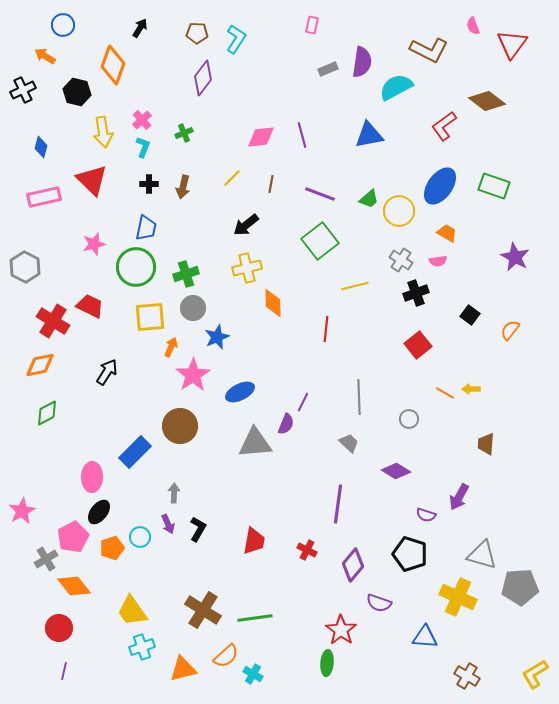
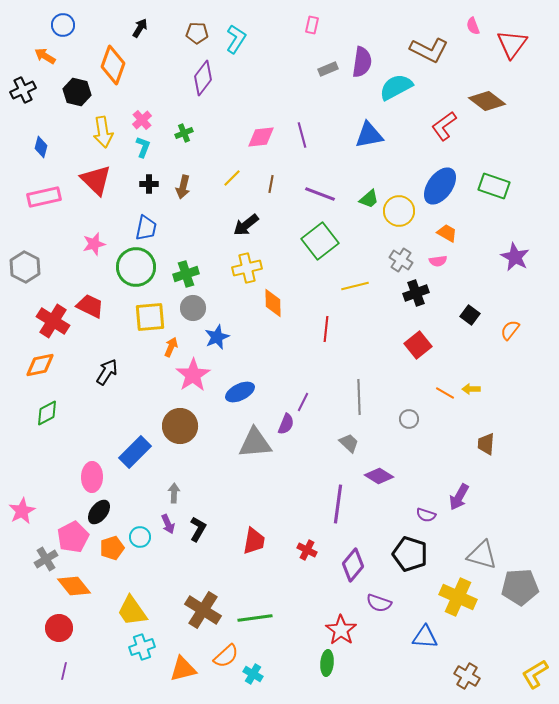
red triangle at (92, 180): moved 4 px right
purple diamond at (396, 471): moved 17 px left, 5 px down
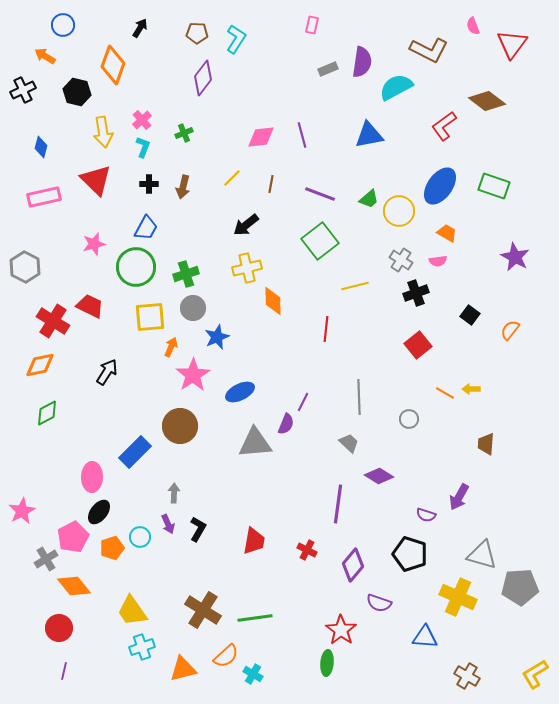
blue trapezoid at (146, 228): rotated 16 degrees clockwise
orange diamond at (273, 303): moved 2 px up
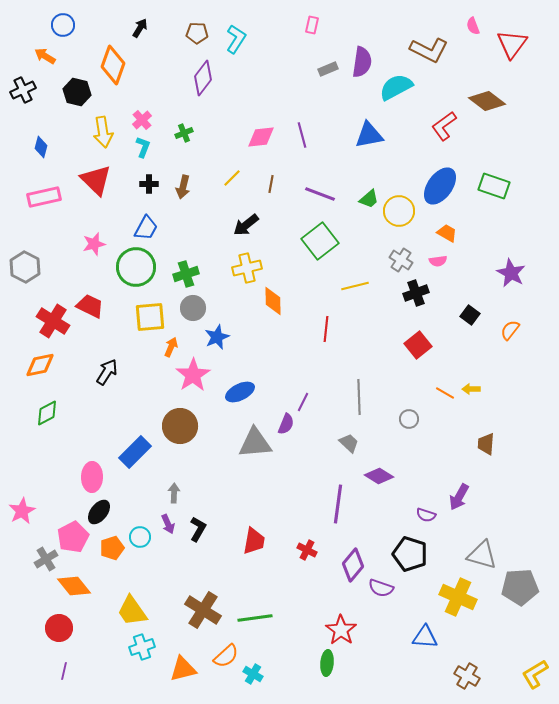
purple star at (515, 257): moved 4 px left, 16 px down
purple semicircle at (379, 603): moved 2 px right, 15 px up
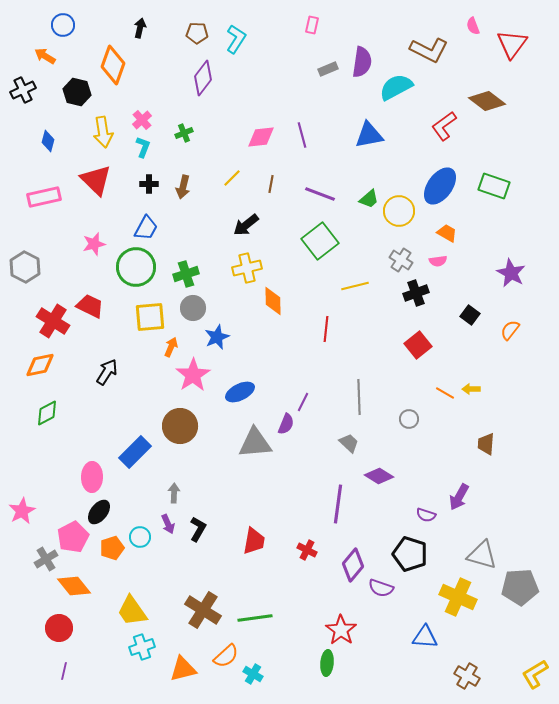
black arrow at (140, 28): rotated 18 degrees counterclockwise
blue diamond at (41, 147): moved 7 px right, 6 px up
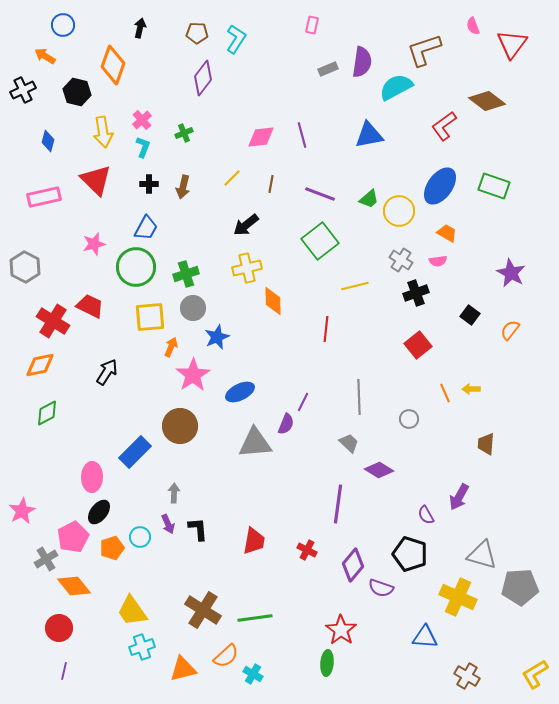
brown L-shape at (429, 50): moved 5 px left; rotated 135 degrees clockwise
orange line at (445, 393): rotated 36 degrees clockwise
purple diamond at (379, 476): moved 6 px up
purple semicircle at (426, 515): rotated 42 degrees clockwise
black L-shape at (198, 529): rotated 35 degrees counterclockwise
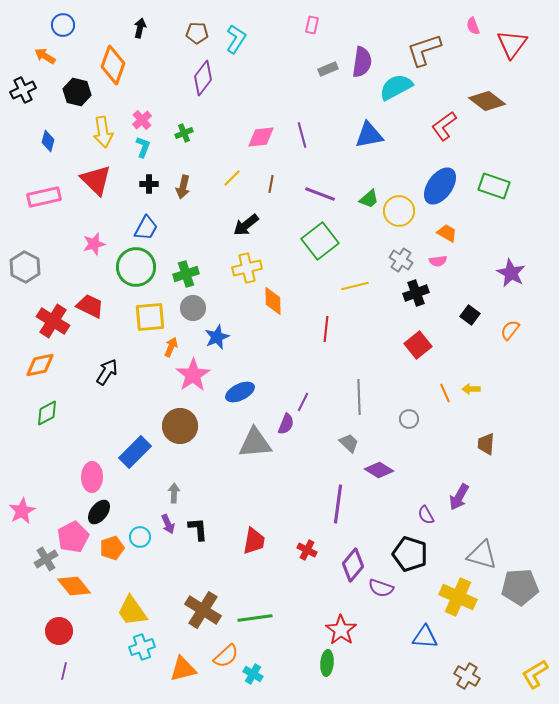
red circle at (59, 628): moved 3 px down
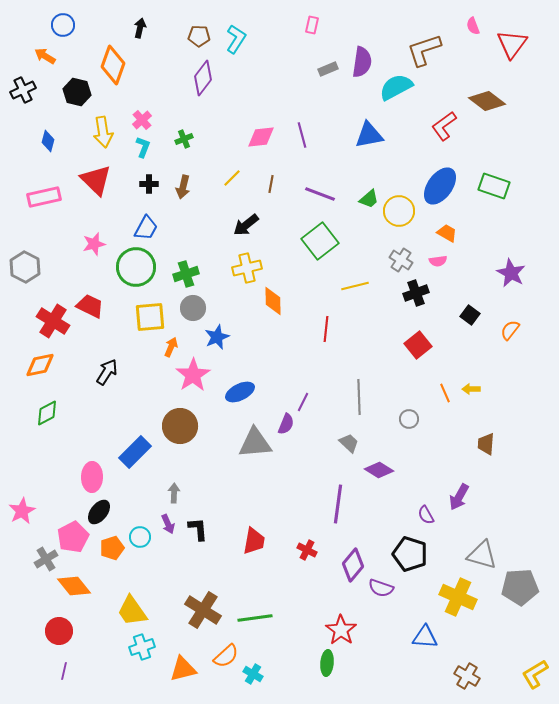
brown pentagon at (197, 33): moved 2 px right, 3 px down
green cross at (184, 133): moved 6 px down
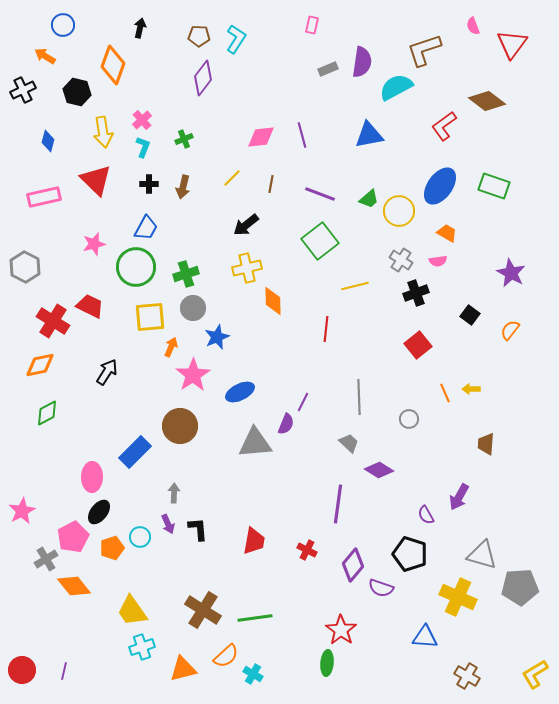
red circle at (59, 631): moved 37 px left, 39 px down
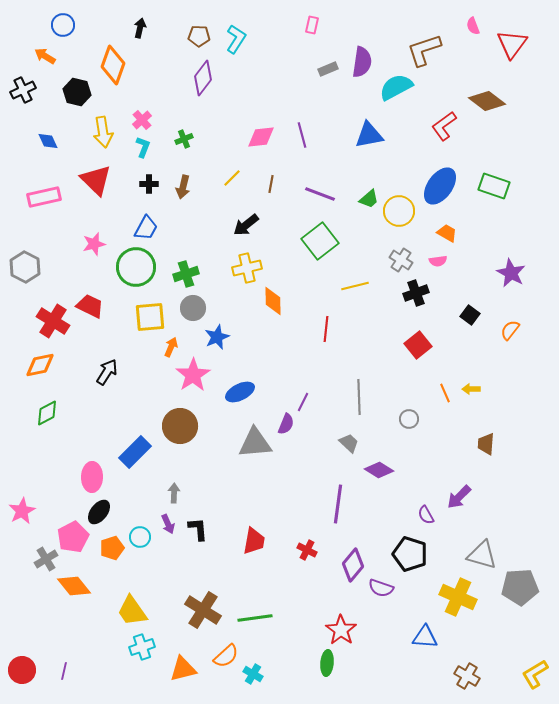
blue diamond at (48, 141): rotated 40 degrees counterclockwise
purple arrow at (459, 497): rotated 16 degrees clockwise
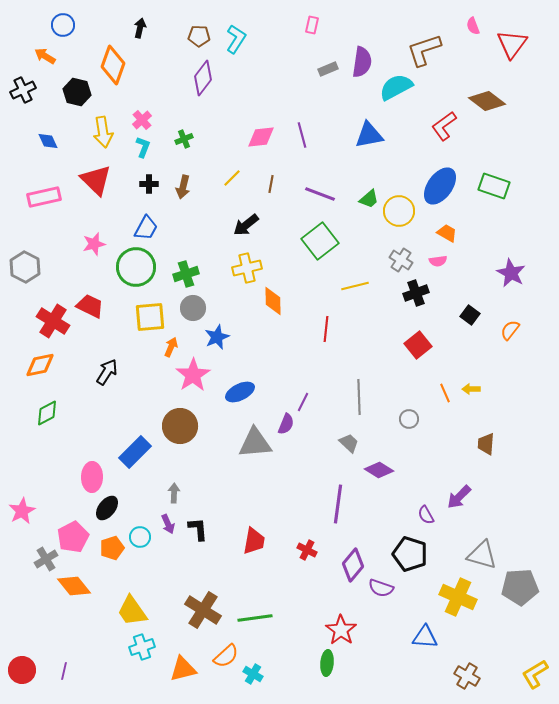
black ellipse at (99, 512): moved 8 px right, 4 px up
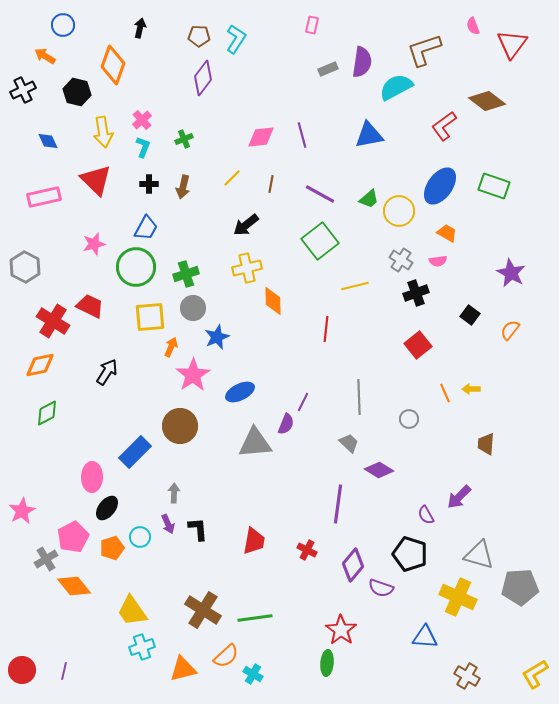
purple line at (320, 194): rotated 8 degrees clockwise
gray triangle at (482, 555): moved 3 px left
